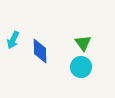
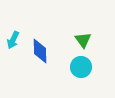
green triangle: moved 3 px up
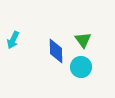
blue diamond: moved 16 px right
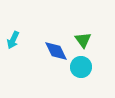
blue diamond: rotated 25 degrees counterclockwise
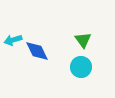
cyan arrow: rotated 48 degrees clockwise
blue diamond: moved 19 px left
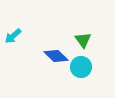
cyan arrow: moved 4 px up; rotated 24 degrees counterclockwise
blue diamond: moved 19 px right, 5 px down; rotated 20 degrees counterclockwise
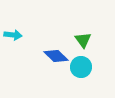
cyan arrow: moved 1 px up; rotated 132 degrees counterclockwise
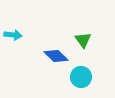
cyan circle: moved 10 px down
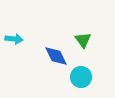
cyan arrow: moved 1 px right, 4 px down
blue diamond: rotated 20 degrees clockwise
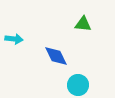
green triangle: moved 16 px up; rotated 48 degrees counterclockwise
cyan circle: moved 3 px left, 8 px down
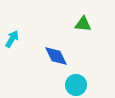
cyan arrow: moved 2 px left; rotated 66 degrees counterclockwise
cyan circle: moved 2 px left
